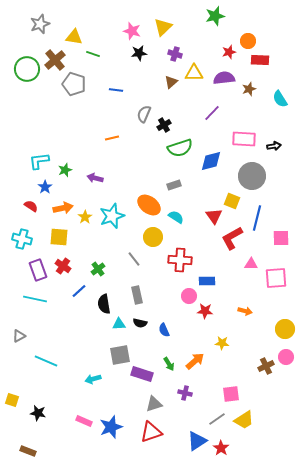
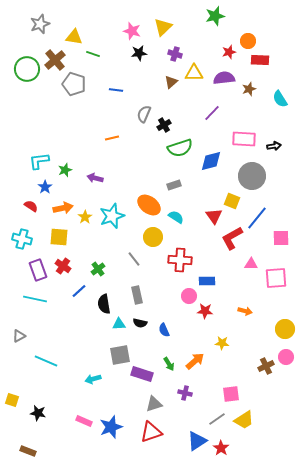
blue line at (257, 218): rotated 25 degrees clockwise
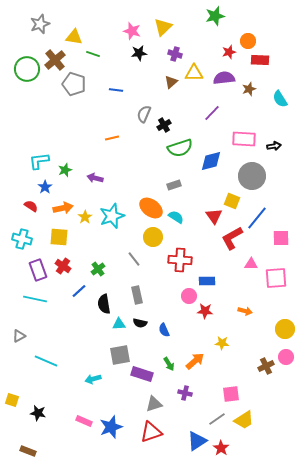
orange ellipse at (149, 205): moved 2 px right, 3 px down
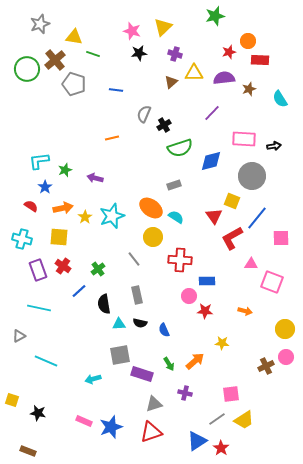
pink square at (276, 278): moved 4 px left, 4 px down; rotated 25 degrees clockwise
cyan line at (35, 299): moved 4 px right, 9 px down
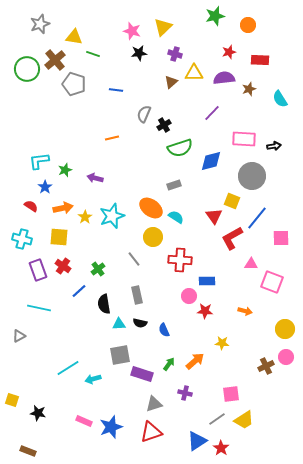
orange circle at (248, 41): moved 16 px up
cyan line at (46, 361): moved 22 px right, 7 px down; rotated 55 degrees counterclockwise
green arrow at (169, 364): rotated 112 degrees counterclockwise
